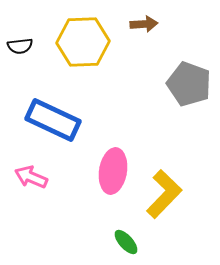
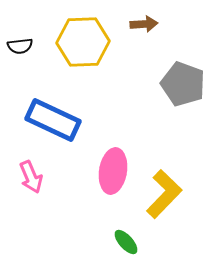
gray pentagon: moved 6 px left
pink arrow: rotated 136 degrees counterclockwise
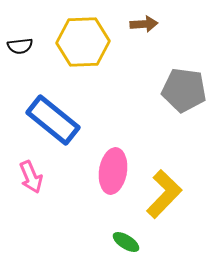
gray pentagon: moved 1 px right, 6 px down; rotated 12 degrees counterclockwise
blue rectangle: rotated 14 degrees clockwise
green ellipse: rotated 16 degrees counterclockwise
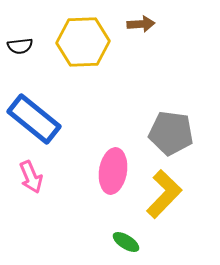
brown arrow: moved 3 px left
gray pentagon: moved 13 px left, 43 px down
blue rectangle: moved 19 px left, 1 px up
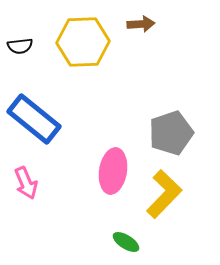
gray pentagon: rotated 27 degrees counterclockwise
pink arrow: moved 5 px left, 6 px down
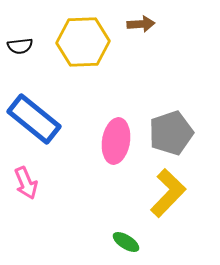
pink ellipse: moved 3 px right, 30 px up
yellow L-shape: moved 4 px right, 1 px up
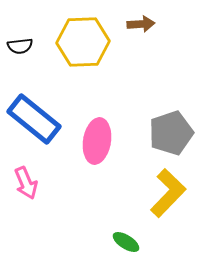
pink ellipse: moved 19 px left
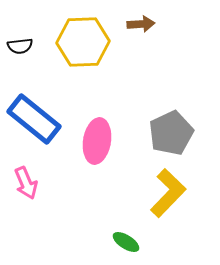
gray pentagon: rotated 6 degrees counterclockwise
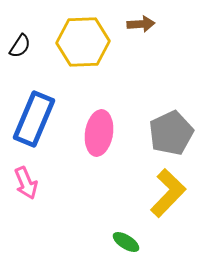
black semicircle: rotated 50 degrees counterclockwise
blue rectangle: rotated 74 degrees clockwise
pink ellipse: moved 2 px right, 8 px up
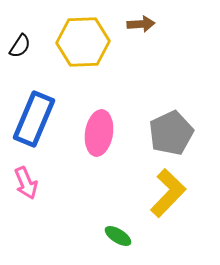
green ellipse: moved 8 px left, 6 px up
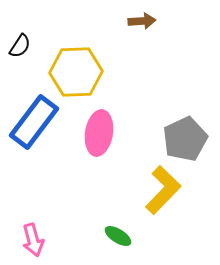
brown arrow: moved 1 px right, 3 px up
yellow hexagon: moved 7 px left, 30 px down
blue rectangle: moved 3 px down; rotated 14 degrees clockwise
gray pentagon: moved 14 px right, 6 px down
pink arrow: moved 7 px right, 57 px down; rotated 8 degrees clockwise
yellow L-shape: moved 5 px left, 3 px up
